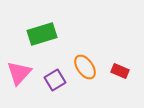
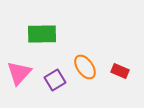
green rectangle: rotated 16 degrees clockwise
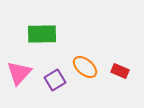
orange ellipse: rotated 15 degrees counterclockwise
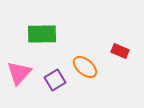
red rectangle: moved 20 px up
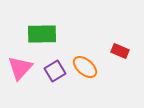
pink triangle: moved 1 px right, 5 px up
purple square: moved 9 px up
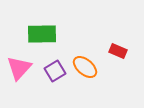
red rectangle: moved 2 px left
pink triangle: moved 1 px left
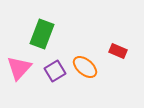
green rectangle: rotated 68 degrees counterclockwise
